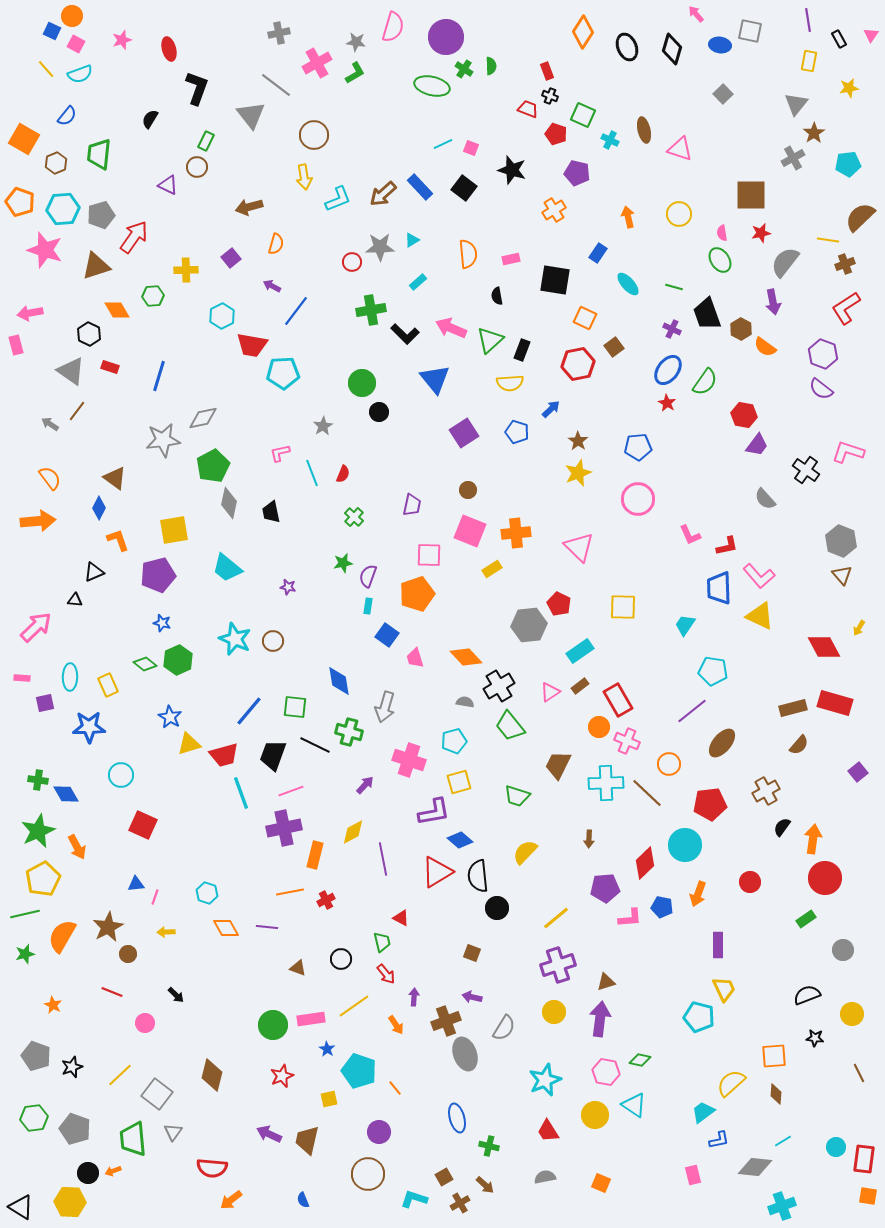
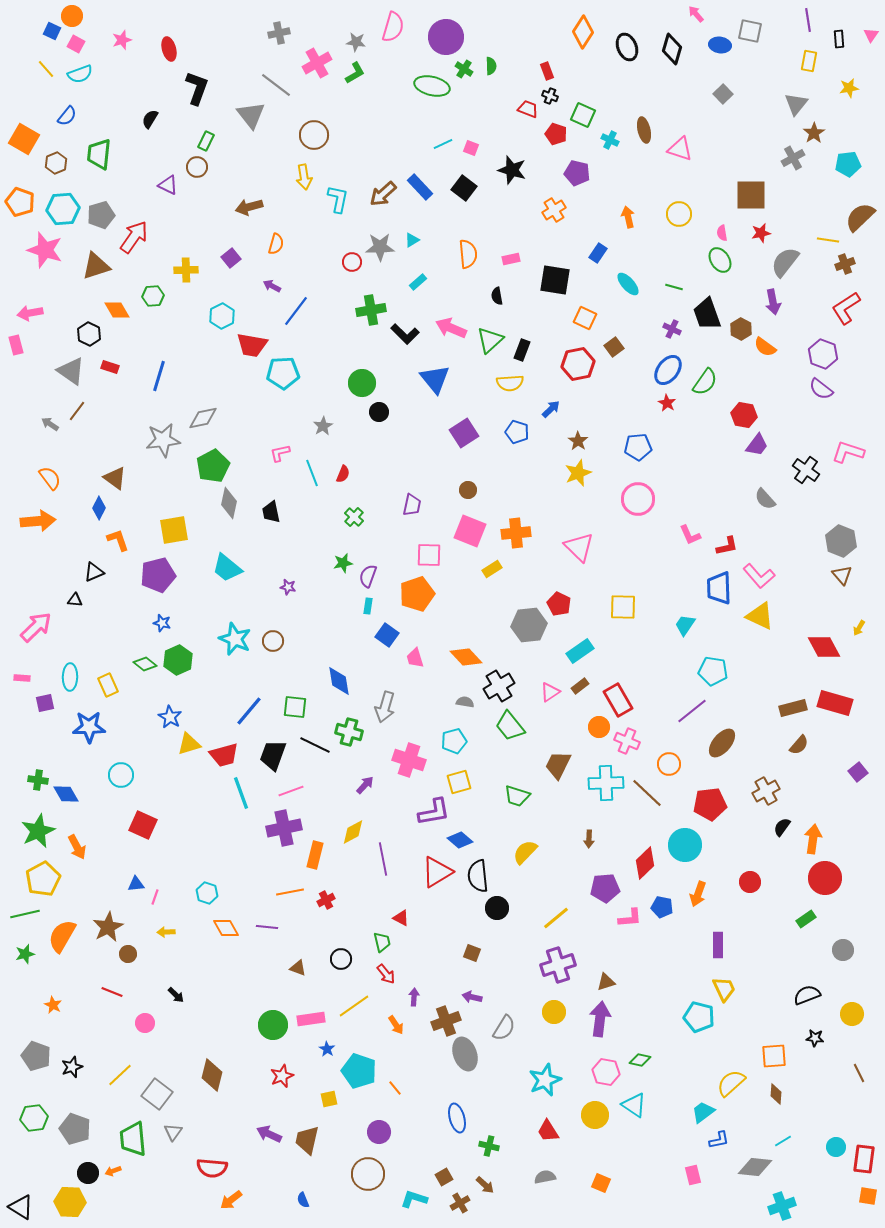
black rectangle at (839, 39): rotated 24 degrees clockwise
cyan L-shape at (338, 199): rotated 56 degrees counterclockwise
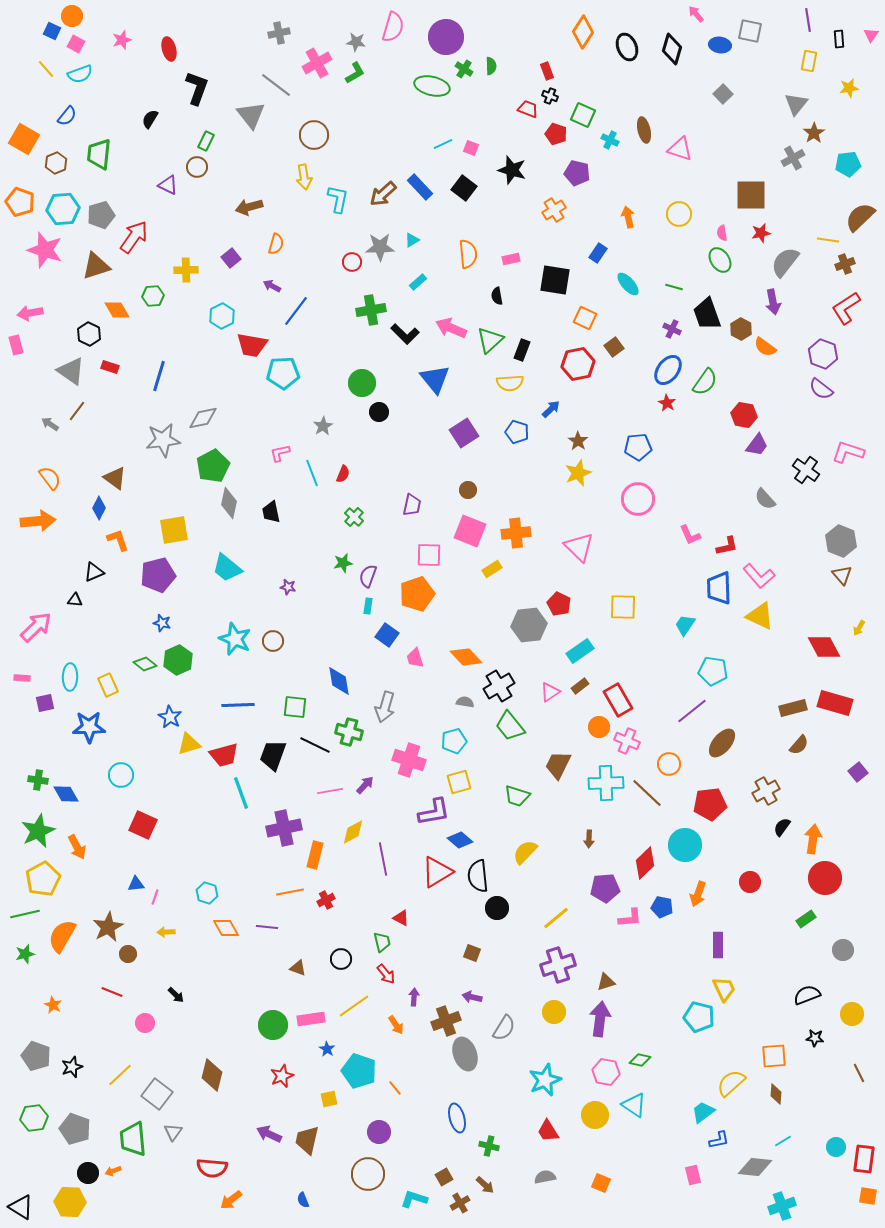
blue line at (249, 711): moved 11 px left, 6 px up; rotated 48 degrees clockwise
pink line at (291, 791): moved 39 px right; rotated 10 degrees clockwise
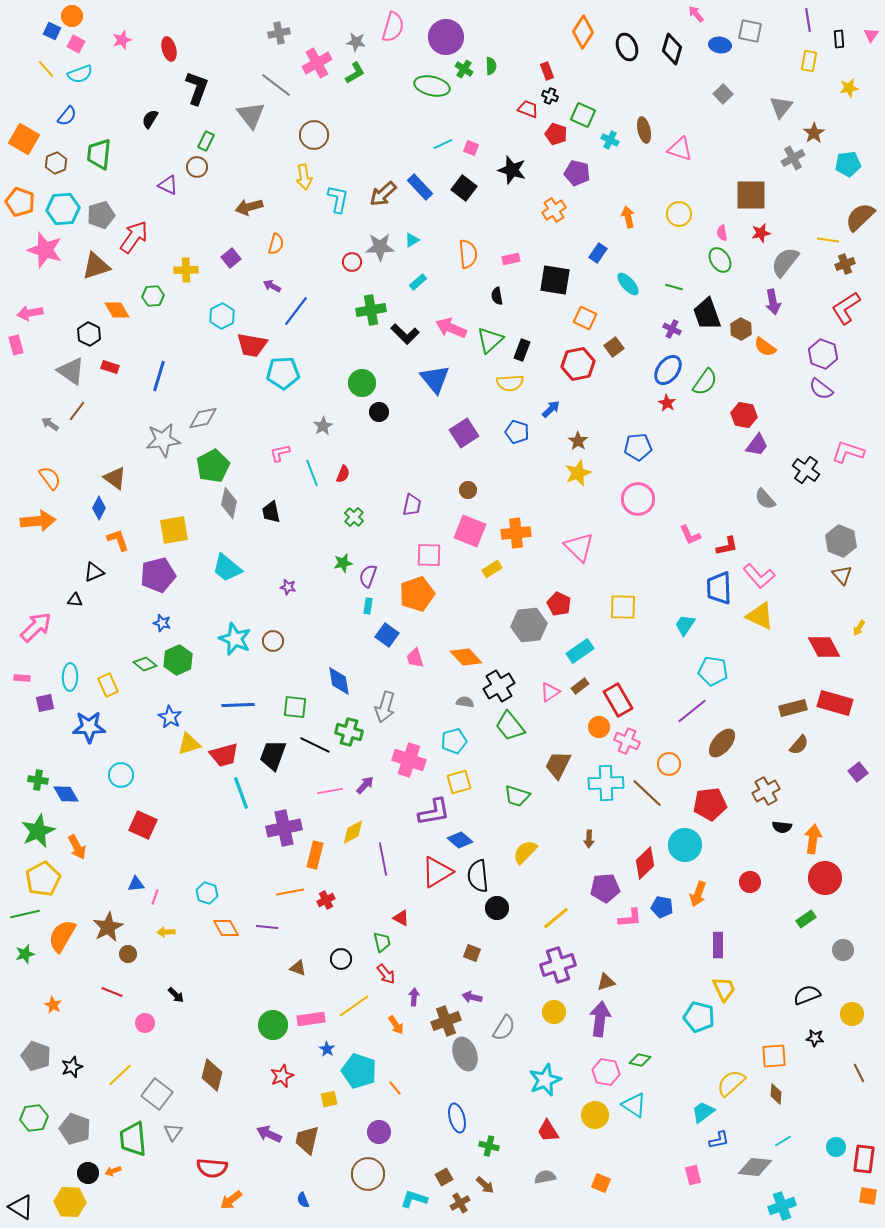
gray triangle at (796, 104): moved 15 px left, 3 px down
black semicircle at (782, 827): rotated 120 degrees counterclockwise
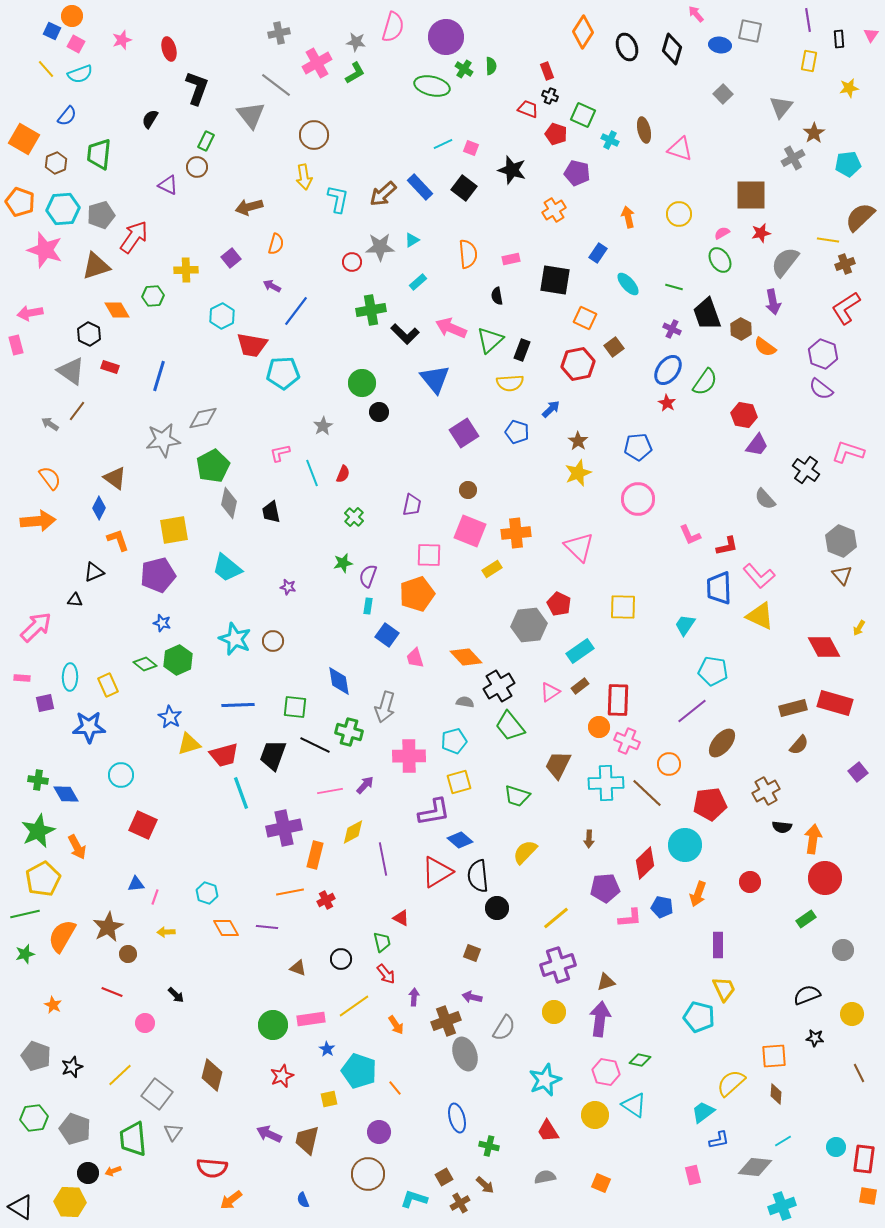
pink semicircle at (722, 233): rotated 70 degrees clockwise
red rectangle at (618, 700): rotated 32 degrees clockwise
pink cross at (409, 760): moved 4 px up; rotated 20 degrees counterclockwise
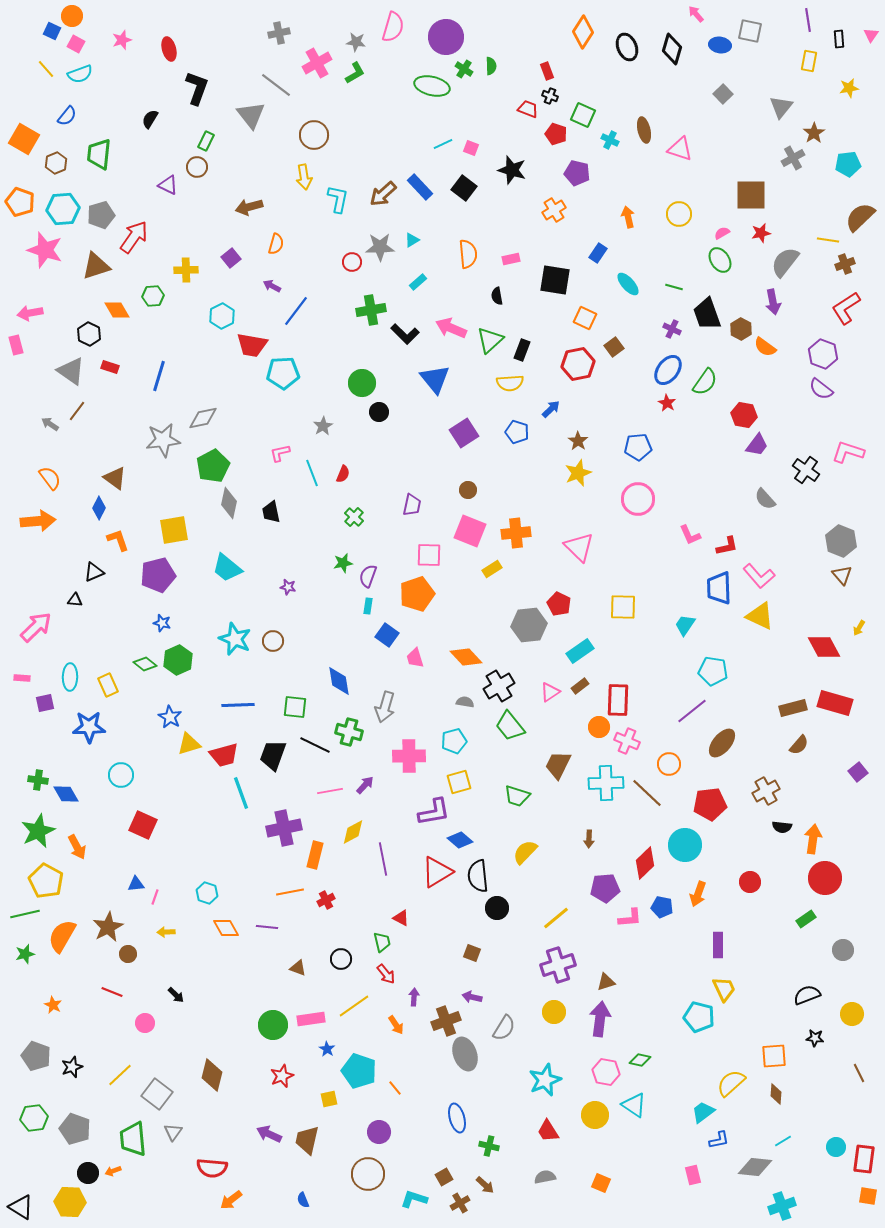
yellow pentagon at (43, 879): moved 3 px right, 2 px down; rotated 16 degrees counterclockwise
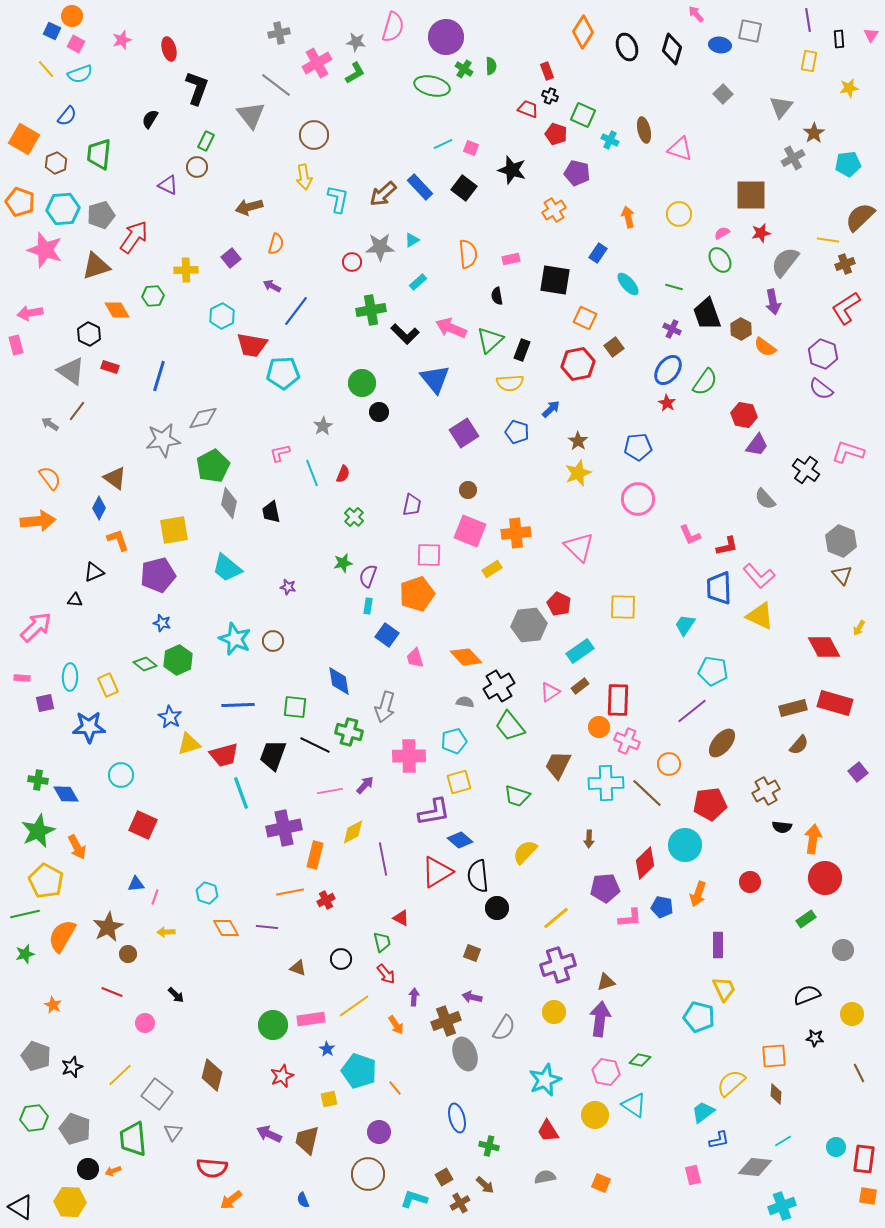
black circle at (88, 1173): moved 4 px up
